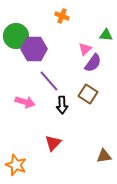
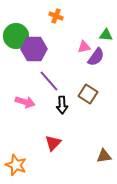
orange cross: moved 6 px left
pink triangle: moved 1 px left, 2 px up; rotated 32 degrees clockwise
purple semicircle: moved 3 px right, 6 px up
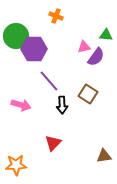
pink arrow: moved 4 px left, 3 px down
orange star: rotated 25 degrees counterclockwise
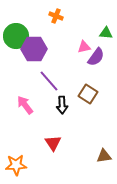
green triangle: moved 2 px up
pink arrow: moved 4 px right; rotated 144 degrees counterclockwise
red triangle: rotated 18 degrees counterclockwise
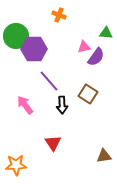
orange cross: moved 3 px right, 1 px up
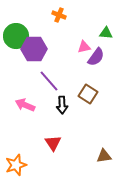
pink arrow: rotated 30 degrees counterclockwise
orange star: rotated 15 degrees counterclockwise
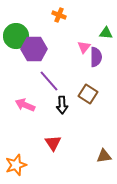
pink triangle: rotated 40 degrees counterclockwise
purple semicircle: rotated 36 degrees counterclockwise
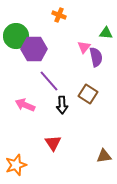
purple semicircle: rotated 12 degrees counterclockwise
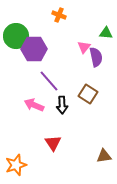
pink arrow: moved 9 px right
